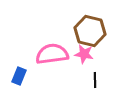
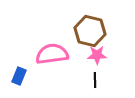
pink star: moved 13 px right, 1 px down; rotated 12 degrees counterclockwise
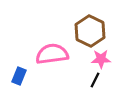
brown hexagon: rotated 12 degrees clockwise
pink star: moved 4 px right, 4 px down
black line: rotated 28 degrees clockwise
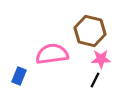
brown hexagon: rotated 12 degrees counterclockwise
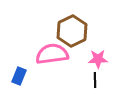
brown hexagon: moved 18 px left; rotated 20 degrees clockwise
pink star: moved 3 px left
black line: rotated 28 degrees counterclockwise
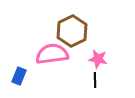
pink star: rotated 12 degrees clockwise
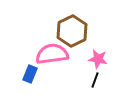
blue rectangle: moved 11 px right, 2 px up
black line: rotated 21 degrees clockwise
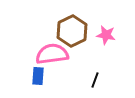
pink star: moved 8 px right, 24 px up
blue rectangle: moved 8 px right, 2 px down; rotated 18 degrees counterclockwise
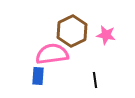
black line: rotated 28 degrees counterclockwise
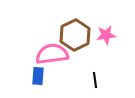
brown hexagon: moved 3 px right, 4 px down
pink star: rotated 18 degrees counterclockwise
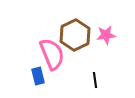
pink semicircle: rotated 76 degrees clockwise
blue rectangle: rotated 18 degrees counterclockwise
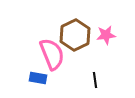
blue rectangle: moved 2 px down; rotated 66 degrees counterclockwise
